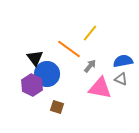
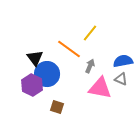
gray arrow: rotated 16 degrees counterclockwise
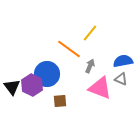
black triangle: moved 23 px left, 29 px down
pink triangle: rotated 10 degrees clockwise
brown square: moved 3 px right, 6 px up; rotated 24 degrees counterclockwise
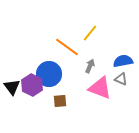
orange line: moved 2 px left, 2 px up
blue circle: moved 2 px right
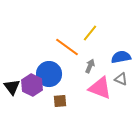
blue semicircle: moved 2 px left, 4 px up
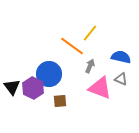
orange line: moved 5 px right, 1 px up
blue semicircle: rotated 24 degrees clockwise
purple hexagon: moved 1 px right, 3 px down
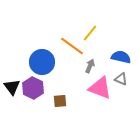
blue circle: moved 7 px left, 12 px up
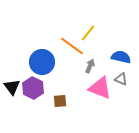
yellow line: moved 2 px left
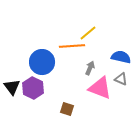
yellow line: rotated 12 degrees clockwise
orange line: rotated 40 degrees counterclockwise
gray arrow: moved 2 px down
brown square: moved 7 px right, 8 px down; rotated 24 degrees clockwise
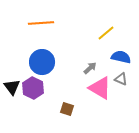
yellow line: moved 18 px right
orange line: moved 31 px left, 23 px up
gray arrow: rotated 24 degrees clockwise
pink triangle: rotated 10 degrees clockwise
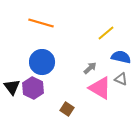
orange line: rotated 20 degrees clockwise
brown square: rotated 16 degrees clockwise
